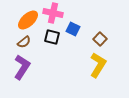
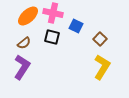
orange ellipse: moved 4 px up
blue square: moved 3 px right, 3 px up
brown semicircle: moved 1 px down
yellow L-shape: moved 4 px right, 2 px down
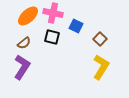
yellow L-shape: moved 1 px left
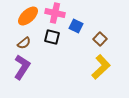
pink cross: moved 2 px right
yellow L-shape: rotated 15 degrees clockwise
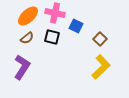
brown semicircle: moved 3 px right, 5 px up
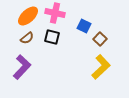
blue square: moved 8 px right
purple L-shape: rotated 10 degrees clockwise
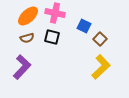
brown semicircle: rotated 24 degrees clockwise
